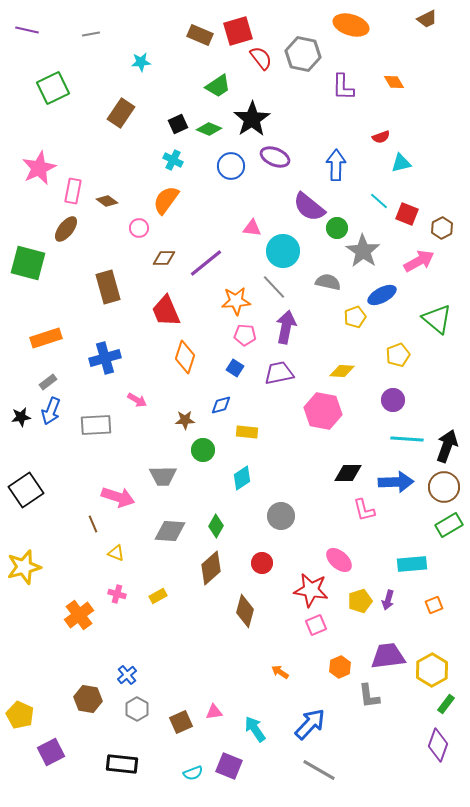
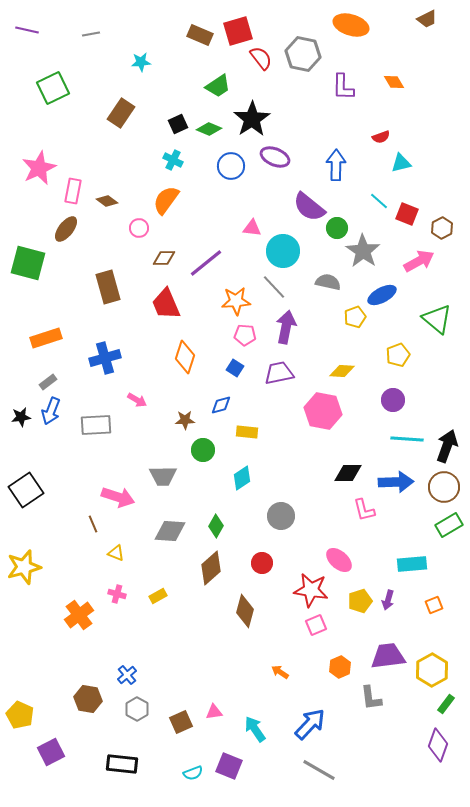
red trapezoid at (166, 311): moved 7 px up
gray L-shape at (369, 696): moved 2 px right, 2 px down
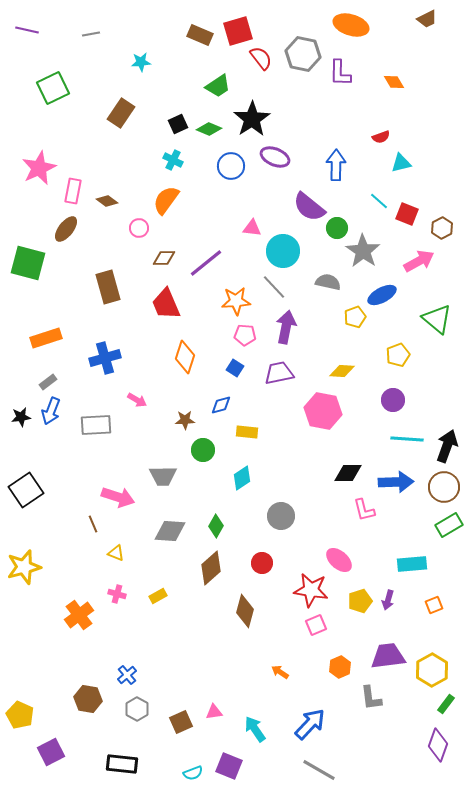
purple L-shape at (343, 87): moved 3 px left, 14 px up
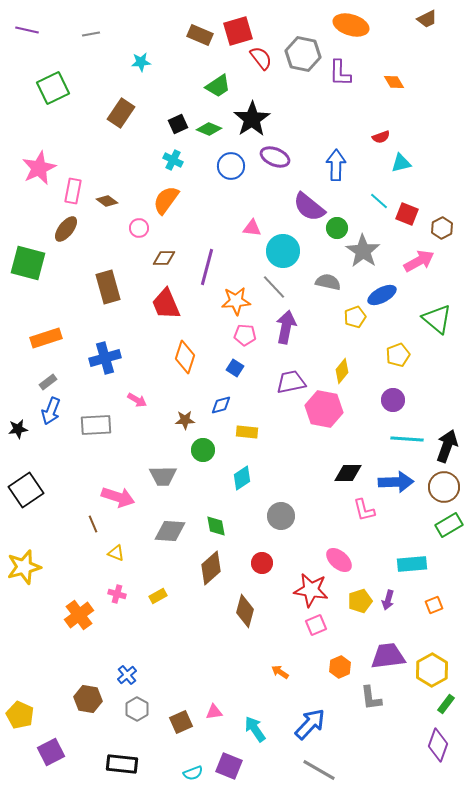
purple line at (206, 263): moved 1 px right, 4 px down; rotated 36 degrees counterclockwise
yellow diamond at (342, 371): rotated 55 degrees counterclockwise
purple trapezoid at (279, 373): moved 12 px right, 9 px down
pink hexagon at (323, 411): moved 1 px right, 2 px up
black star at (21, 417): moved 3 px left, 12 px down
green diamond at (216, 526): rotated 40 degrees counterclockwise
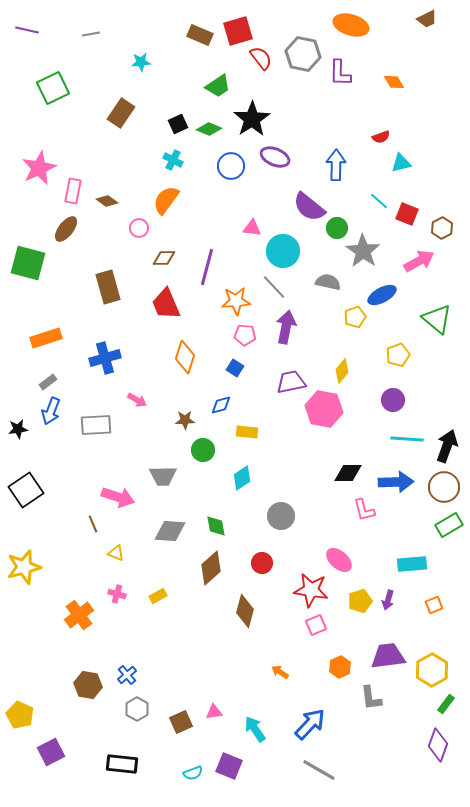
brown hexagon at (88, 699): moved 14 px up
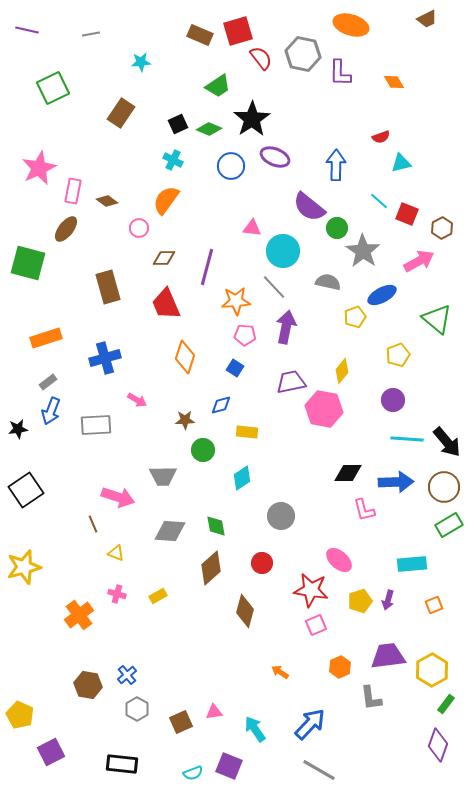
black arrow at (447, 446): moved 4 px up; rotated 120 degrees clockwise
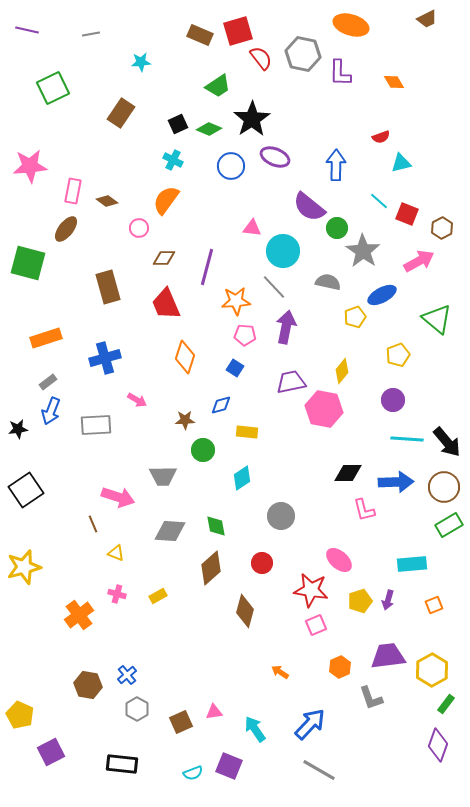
pink star at (39, 168): moved 9 px left, 2 px up; rotated 20 degrees clockwise
gray L-shape at (371, 698): rotated 12 degrees counterclockwise
